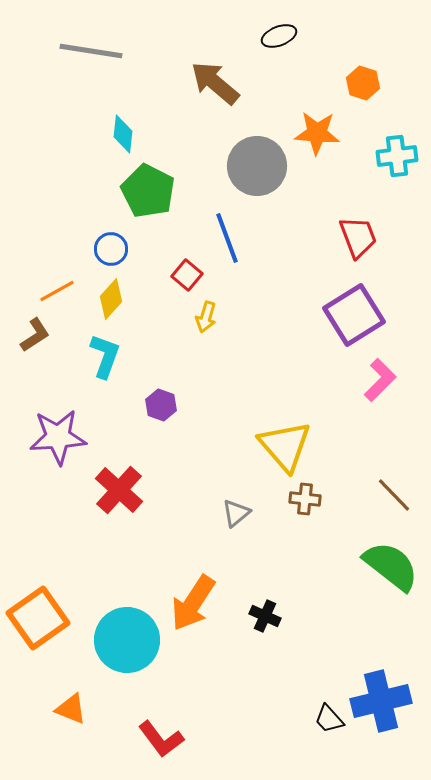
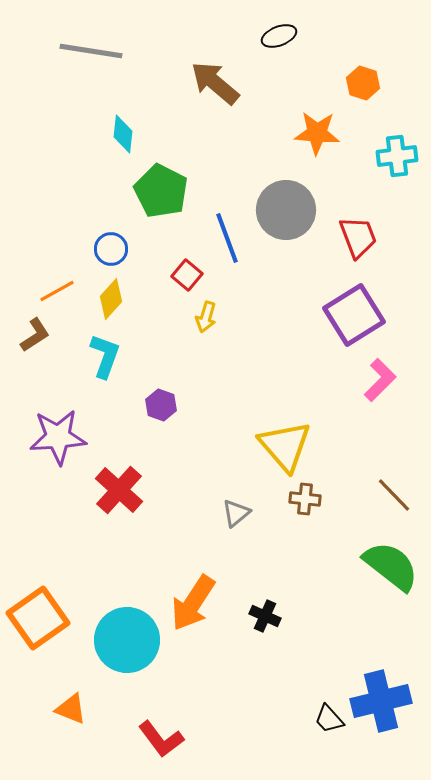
gray circle: moved 29 px right, 44 px down
green pentagon: moved 13 px right
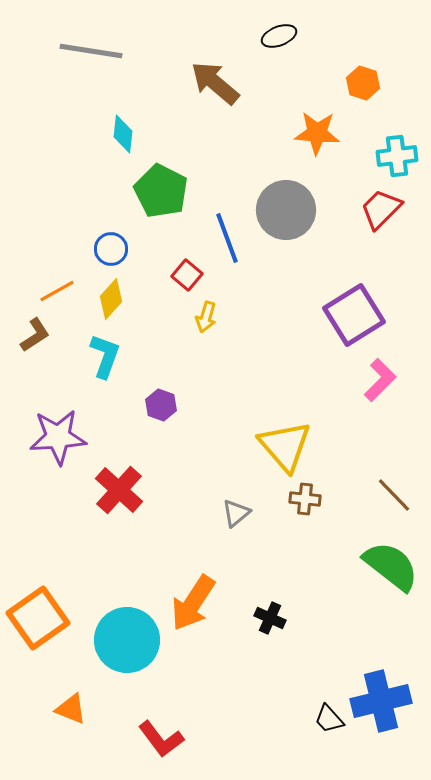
red trapezoid: moved 23 px right, 28 px up; rotated 114 degrees counterclockwise
black cross: moved 5 px right, 2 px down
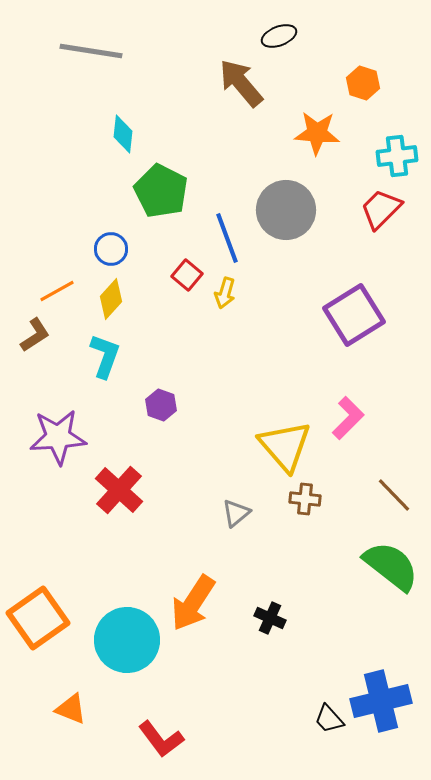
brown arrow: moved 26 px right; rotated 10 degrees clockwise
yellow arrow: moved 19 px right, 24 px up
pink L-shape: moved 32 px left, 38 px down
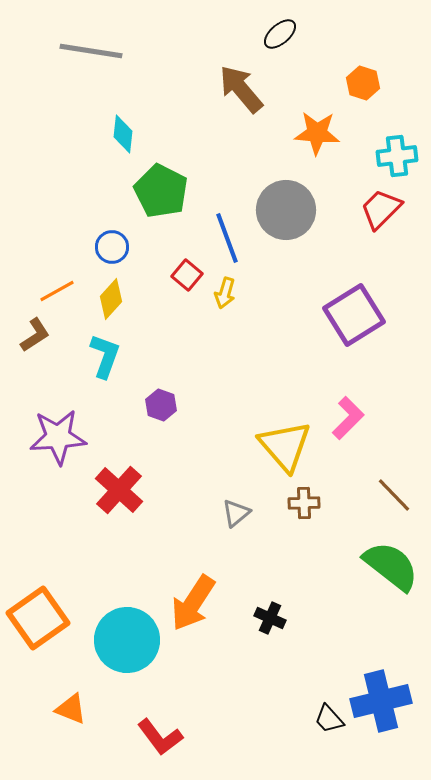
black ellipse: moved 1 px right, 2 px up; rotated 20 degrees counterclockwise
brown arrow: moved 6 px down
blue circle: moved 1 px right, 2 px up
brown cross: moved 1 px left, 4 px down; rotated 8 degrees counterclockwise
red L-shape: moved 1 px left, 2 px up
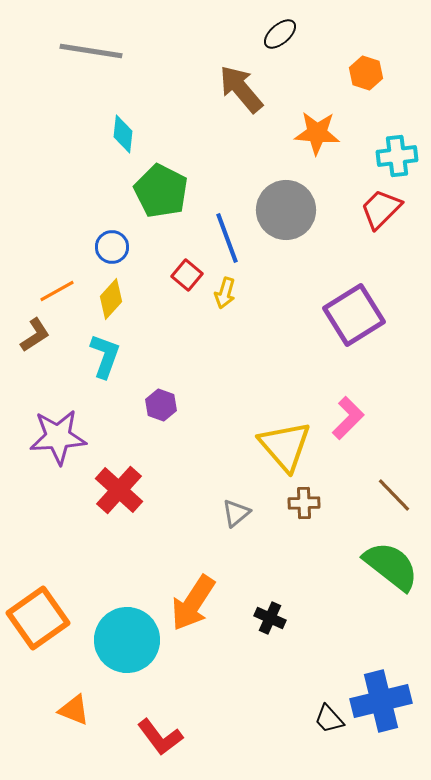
orange hexagon: moved 3 px right, 10 px up
orange triangle: moved 3 px right, 1 px down
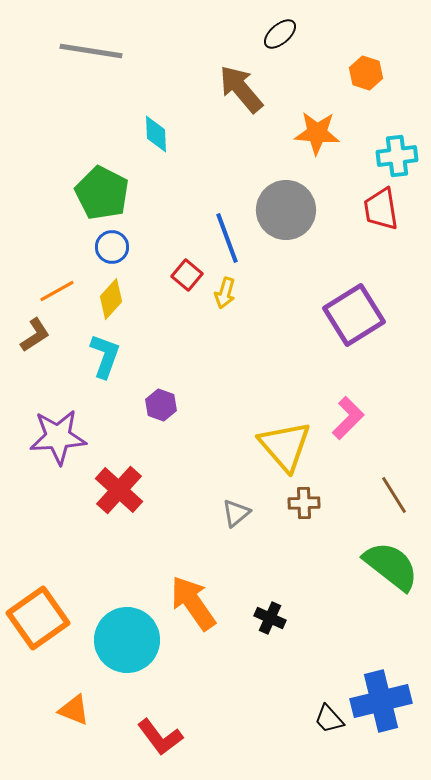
cyan diamond: moved 33 px right; rotated 9 degrees counterclockwise
green pentagon: moved 59 px left, 2 px down
red trapezoid: rotated 54 degrees counterclockwise
brown line: rotated 12 degrees clockwise
orange arrow: rotated 112 degrees clockwise
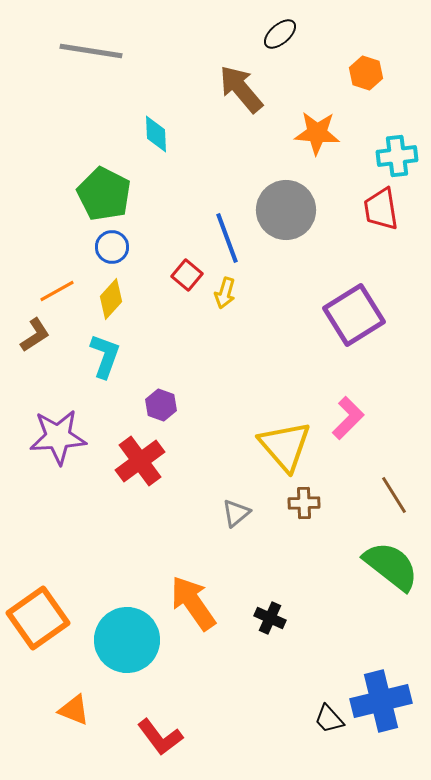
green pentagon: moved 2 px right, 1 px down
red cross: moved 21 px right, 29 px up; rotated 12 degrees clockwise
